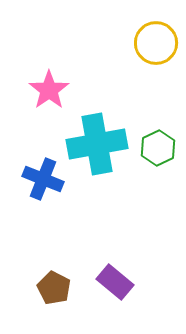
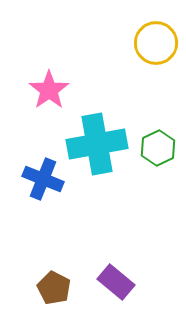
purple rectangle: moved 1 px right
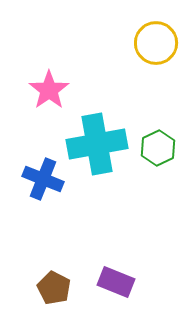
purple rectangle: rotated 18 degrees counterclockwise
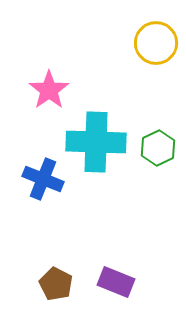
cyan cross: moved 1 px left, 2 px up; rotated 12 degrees clockwise
brown pentagon: moved 2 px right, 4 px up
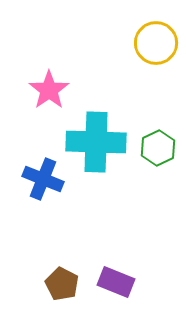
brown pentagon: moved 6 px right
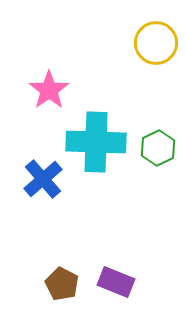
blue cross: rotated 27 degrees clockwise
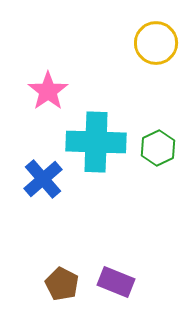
pink star: moved 1 px left, 1 px down
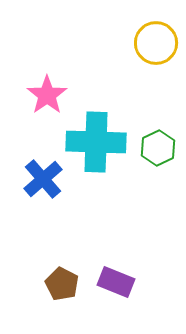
pink star: moved 1 px left, 4 px down
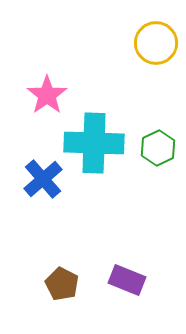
cyan cross: moved 2 px left, 1 px down
purple rectangle: moved 11 px right, 2 px up
